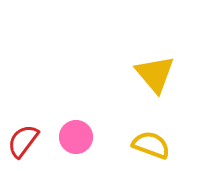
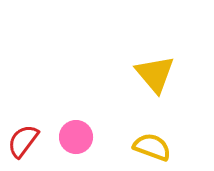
yellow semicircle: moved 1 px right, 2 px down
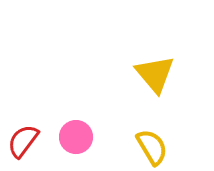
yellow semicircle: rotated 39 degrees clockwise
